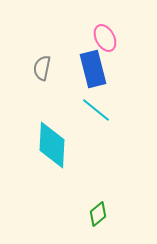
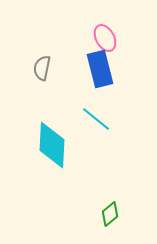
blue rectangle: moved 7 px right
cyan line: moved 9 px down
green diamond: moved 12 px right
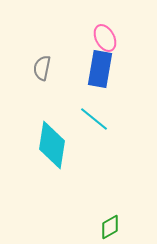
blue rectangle: rotated 24 degrees clockwise
cyan line: moved 2 px left
cyan diamond: rotated 6 degrees clockwise
green diamond: moved 13 px down; rotated 10 degrees clockwise
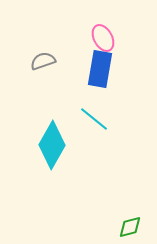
pink ellipse: moved 2 px left
gray semicircle: moved 1 px right, 7 px up; rotated 60 degrees clockwise
cyan diamond: rotated 21 degrees clockwise
green diamond: moved 20 px right; rotated 15 degrees clockwise
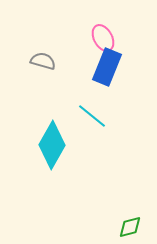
gray semicircle: rotated 35 degrees clockwise
blue rectangle: moved 7 px right, 2 px up; rotated 12 degrees clockwise
cyan line: moved 2 px left, 3 px up
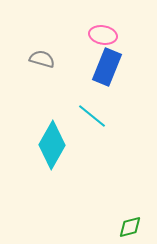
pink ellipse: moved 3 px up; rotated 52 degrees counterclockwise
gray semicircle: moved 1 px left, 2 px up
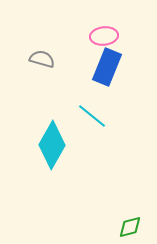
pink ellipse: moved 1 px right, 1 px down; rotated 16 degrees counterclockwise
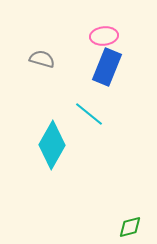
cyan line: moved 3 px left, 2 px up
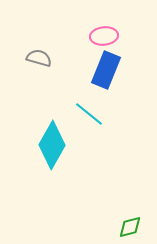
gray semicircle: moved 3 px left, 1 px up
blue rectangle: moved 1 px left, 3 px down
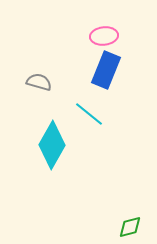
gray semicircle: moved 24 px down
